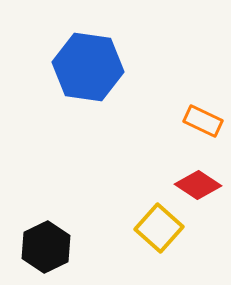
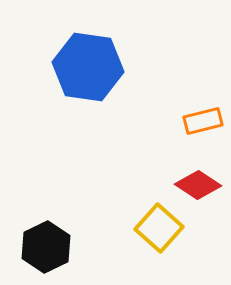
orange rectangle: rotated 39 degrees counterclockwise
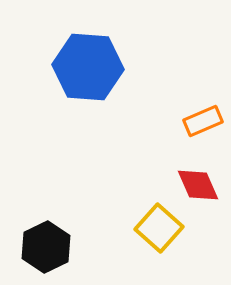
blue hexagon: rotated 4 degrees counterclockwise
orange rectangle: rotated 9 degrees counterclockwise
red diamond: rotated 33 degrees clockwise
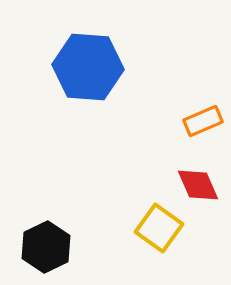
yellow square: rotated 6 degrees counterclockwise
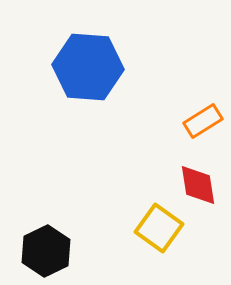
orange rectangle: rotated 9 degrees counterclockwise
red diamond: rotated 15 degrees clockwise
black hexagon: moved 4 px down
